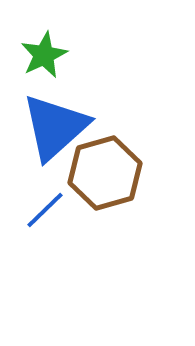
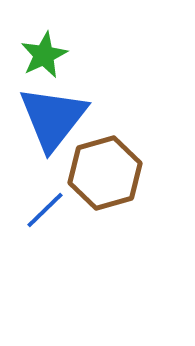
blue triangle: moved 2 px left, 9 px up; rotated 10 degrees counterclockwise
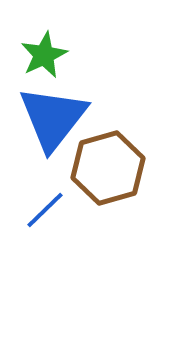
brown hexagon: moved 3 px right, 5 px up
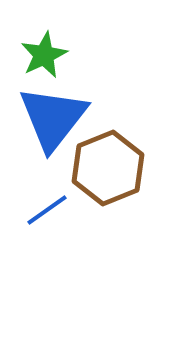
brown hexagon: rotated 6 degrees counterclockwise
blue line: moved 2 px right; rotated 9 degrees clockwise
